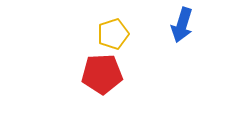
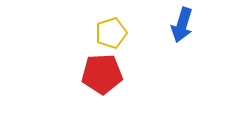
yellow pentagon: moved 2 px left, 1 px up
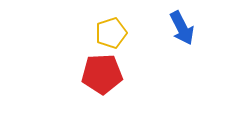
blue arrow: moved 3 px down; rotated 44 degrees counterclockwise
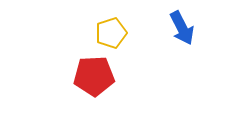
red pentagon: moved 8 px left, 2 px down
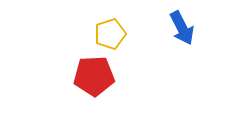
yellow pentagon: moved 1 px left, 1 px down
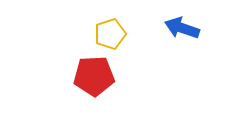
blue arrow: rotated 136 degrees clockwise
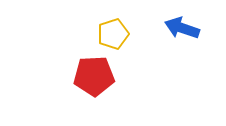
yellow pentagon: moved 3 px right
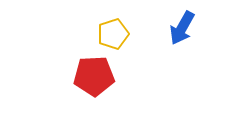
blue arrow: rotated 80 degrees counterclockwise
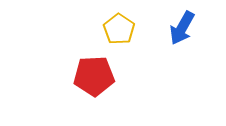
yellow pentagon: moved 6 px right, 5 px up; rotated 20 degrees counterclockwise
